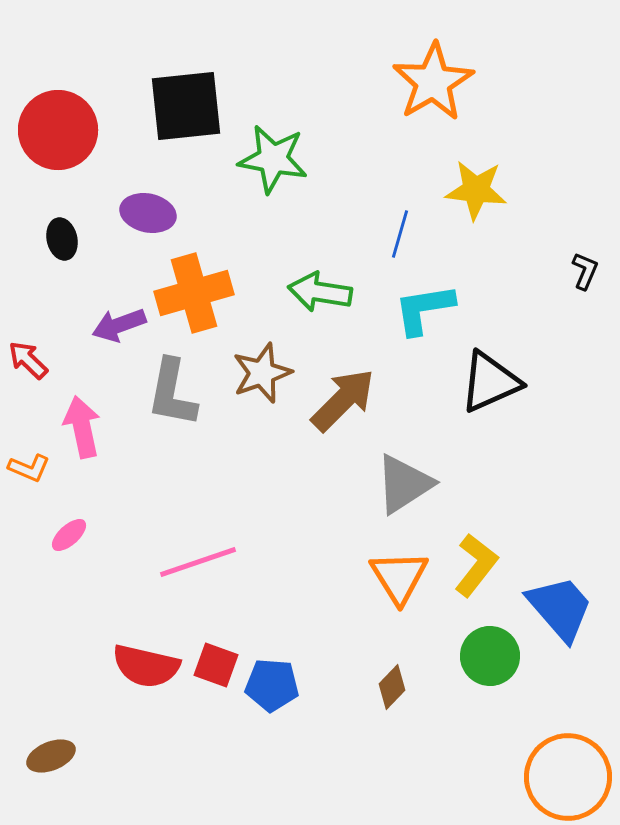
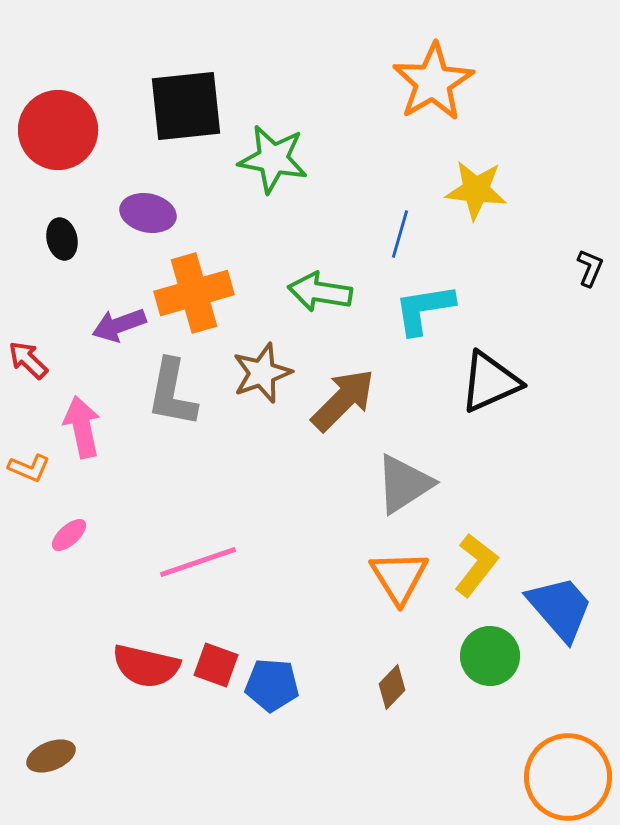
black L-shape: moved 5 px right, 3 px up
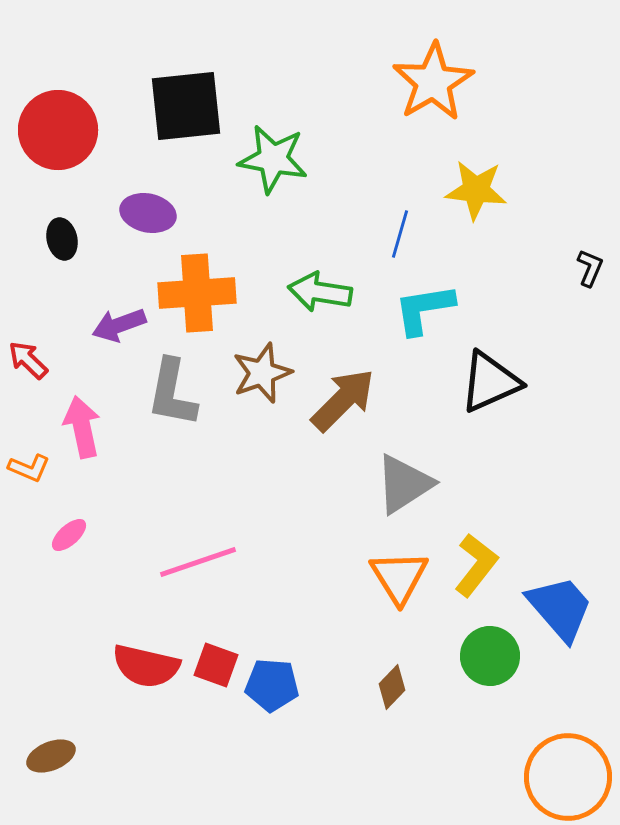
orange cross: moved 3 px right; rotated 12 degrees clockwise
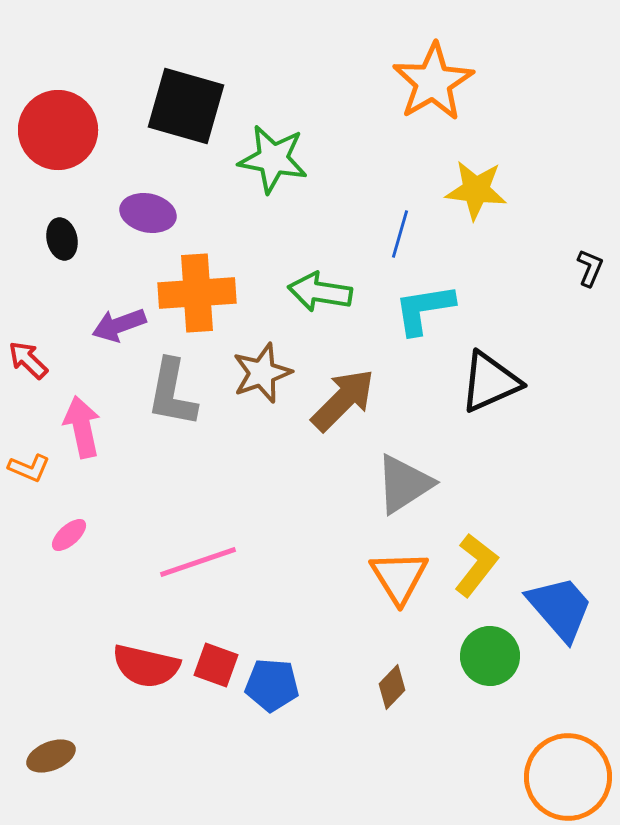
black square: rotated 22 degrees clockwise
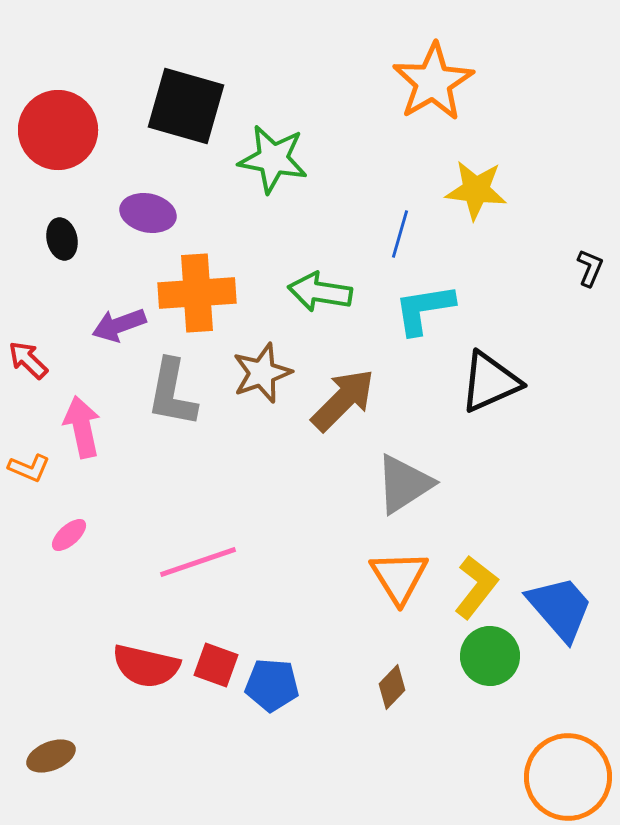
yellow L-shape: moved 22 px down
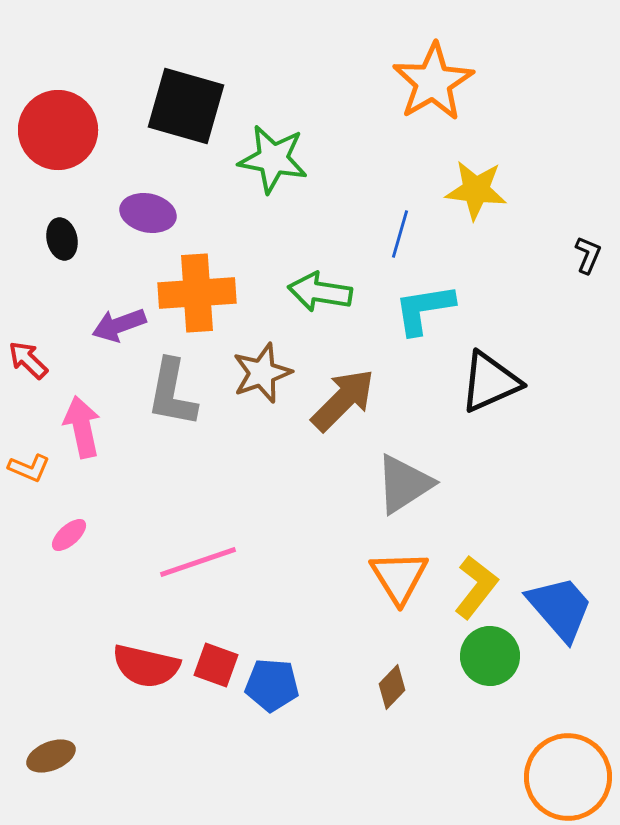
black L-shape: moved 2 px left, 13 px up
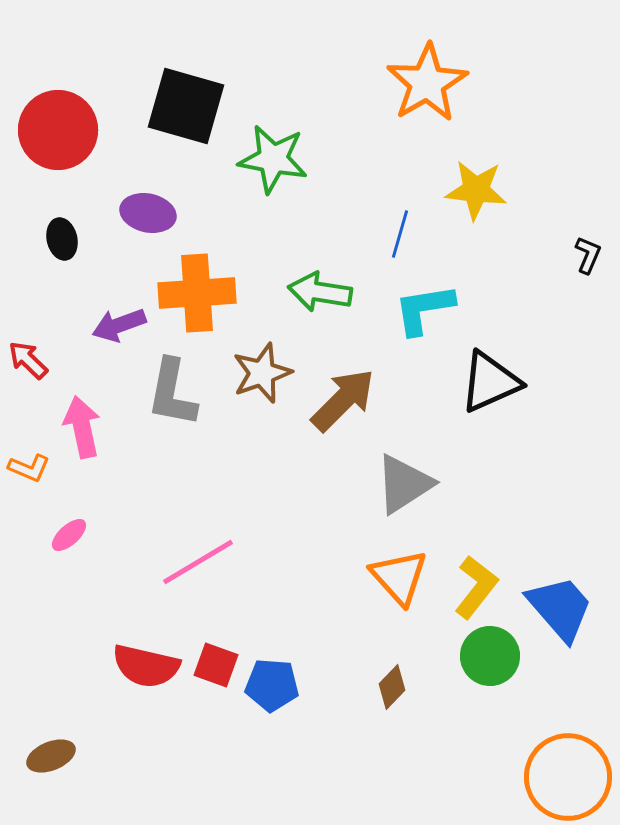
orange star: moved 6 px left, 1 px down
pink line: rotated 12 degrees counterclockwise
orange triangle: rotated 10 degrees counterclockwise
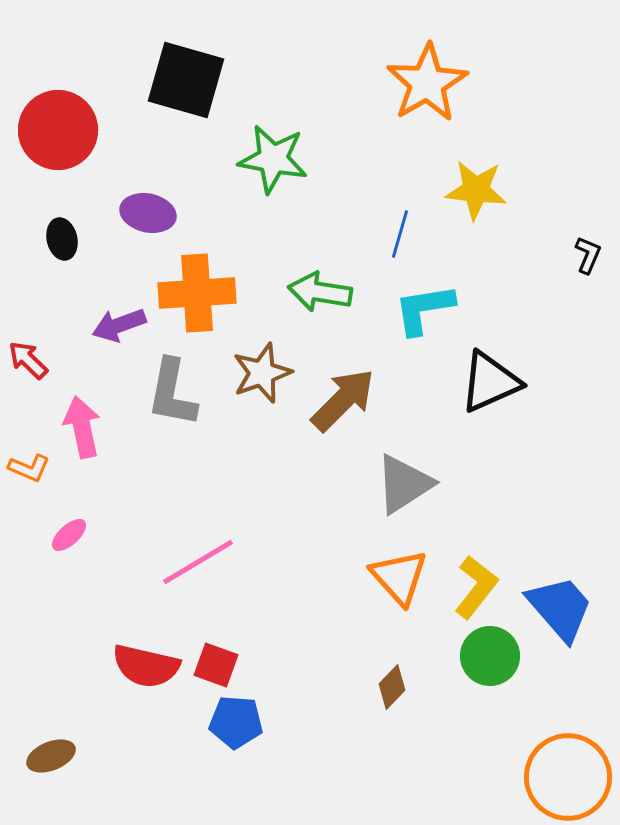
black square: moved 26 px up
blue pentagon: moved 36 px left, 37 px down
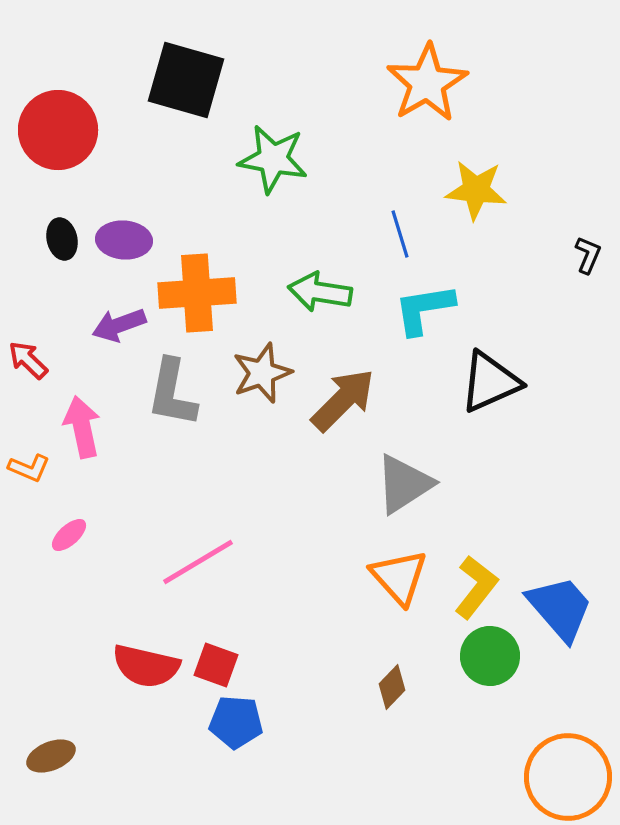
purple ellipse: moved 24 px left, 27 px down; rotated 8 degrees counterclockwise
blue line: rotated 33 degrees counterclockwise
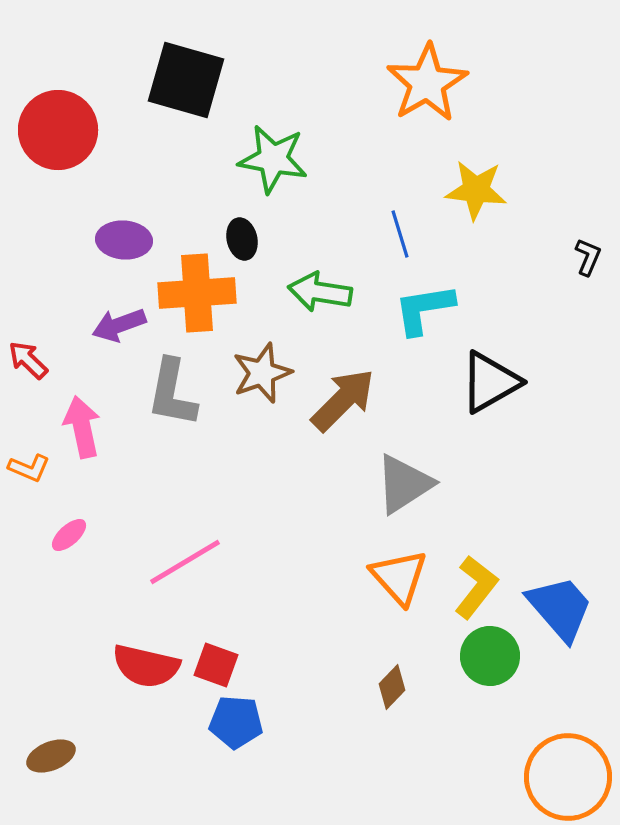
black ellipse: moved 180 px right
black L-shape: moved 2 px down
black triangle: rotated 6 degrees counterclockwise
pink line: moved 13 px left
